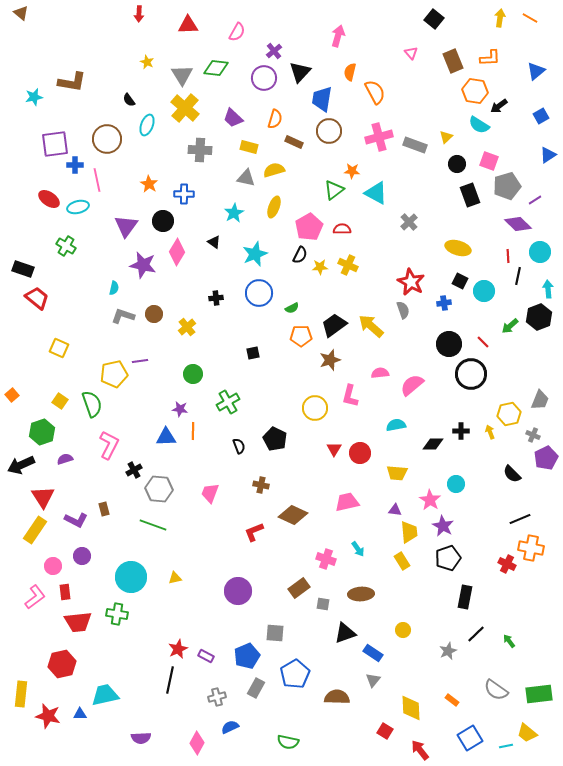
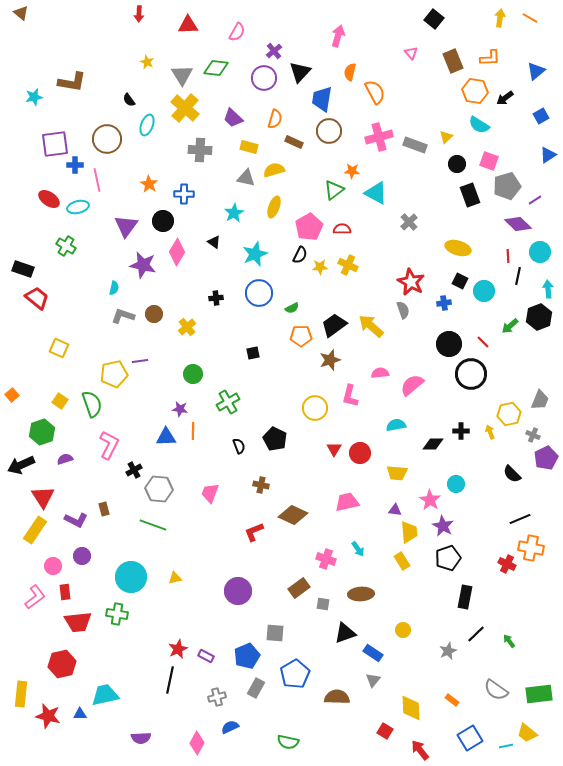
black arrow at (499, 106): moved 6 px right, 8 px up
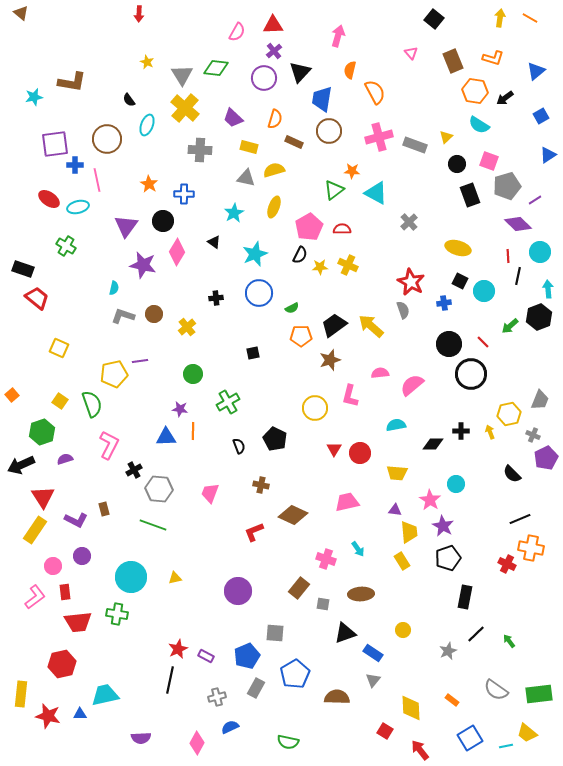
red triangle at (188, 25): moved 85 px right
orange L-shape at (490, 58): moved 3 px right; rotated 20 degrees clockwise
orange semicircle at (350, 72): moved 2 px up
brown rectangle at (299, 588): rotated 15 degrees counterclockwise
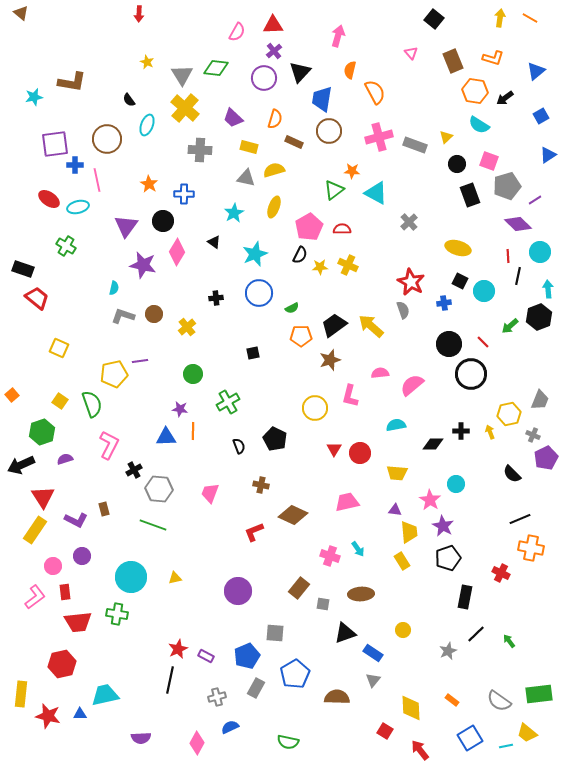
pink cross at (326, 559): moved 4 px right, 3 px up
red cross at (507, 564): moved 6 px left, 9 px down
gray semicircle at (496, 690): moved 3 px right, 11 px down
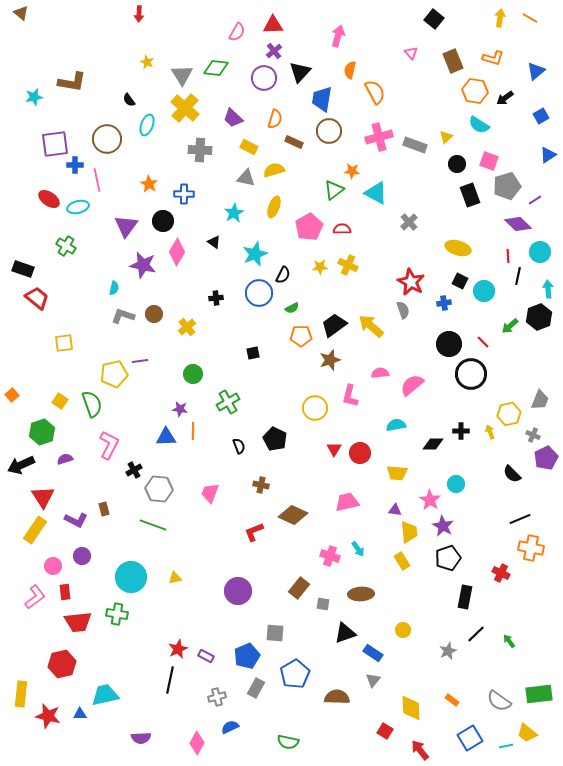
yellow rectangle at (249, 147): rotated 12 degrees clockwise
black semicircle at (300, 255): moved 17 px left, 20 px down
yellow square at (59, 348): moved 5 px right, 5 px up; rotated 30 degrees counterclockwise
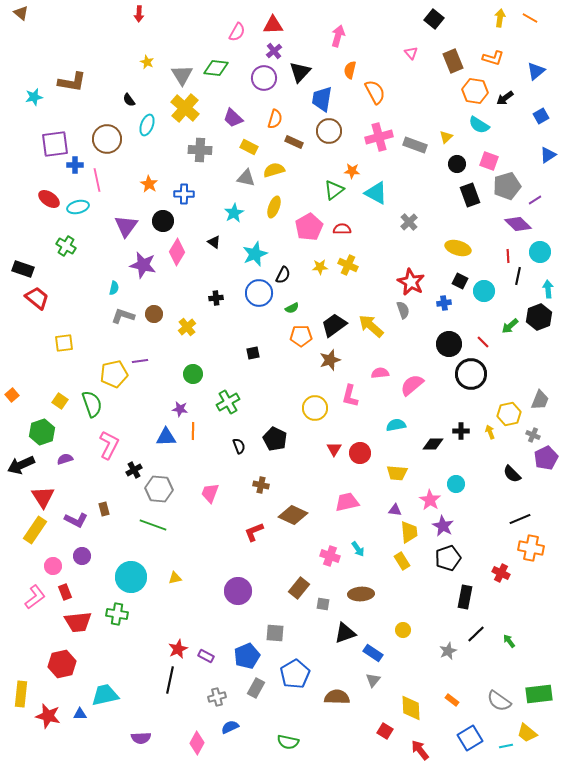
red rectangle at (65, 592): rotated 14 degrees counterclockwise
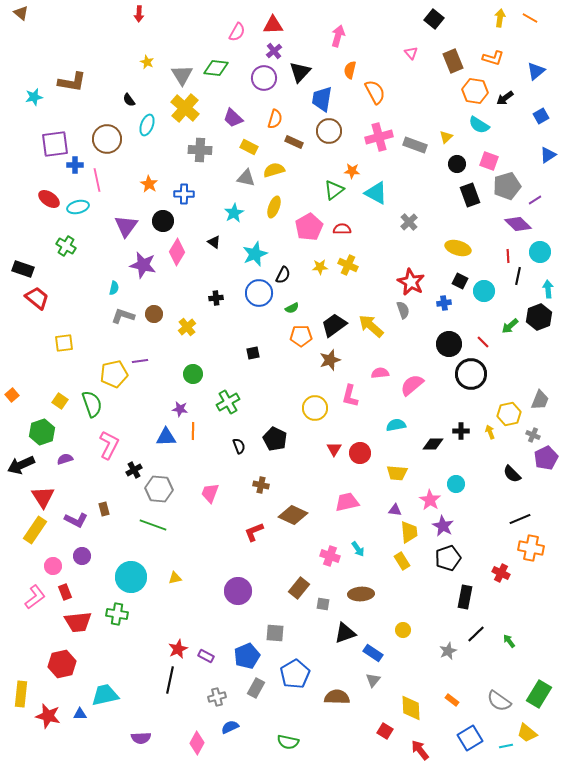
green rectangle at (539, 694): rotated 52 degrees counterclockwise
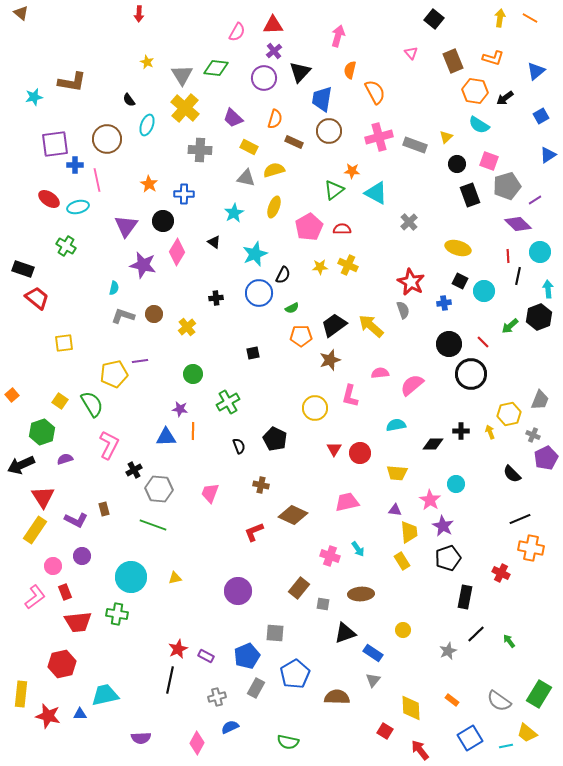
green semicircle at (92, 404): rotated 12 degrees counterclockwise
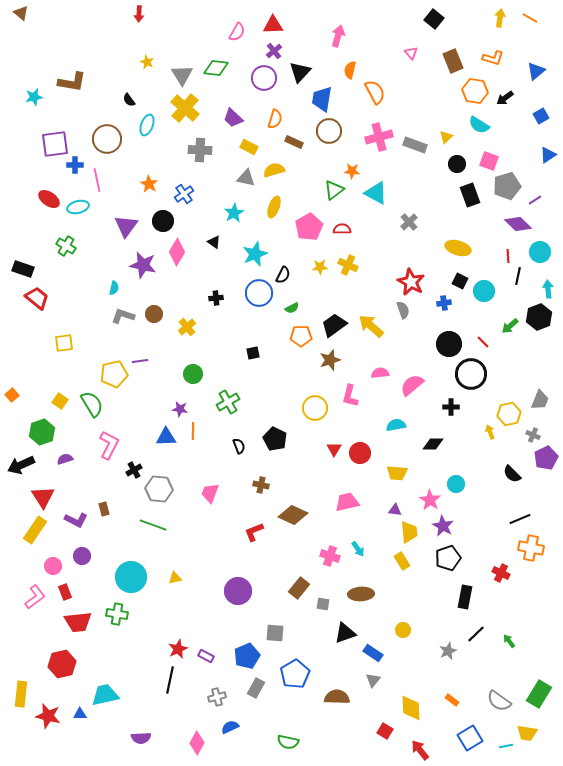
blue cross at (184, 194): rotated 36 degrees counterclockwise
black cross at (461, 431): moved 10 px left, 24 px up
yellow trapezoid at (527, 733): rotated 30 degrees counterclockwise
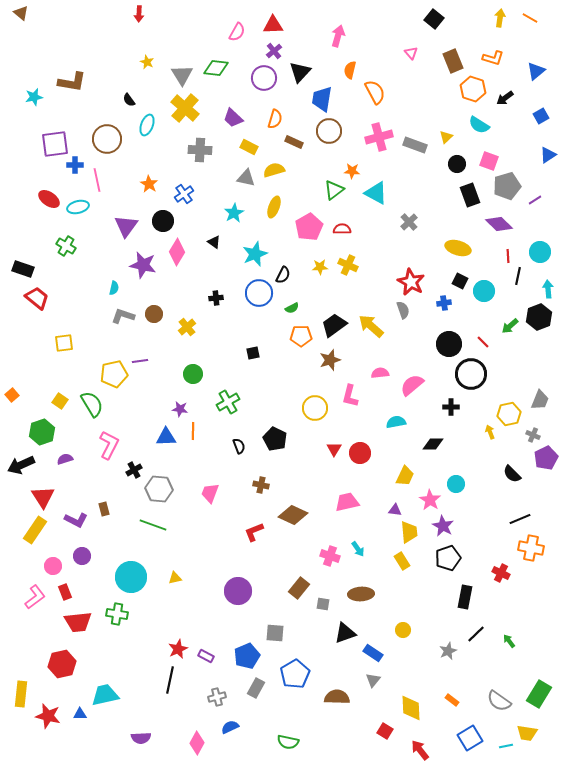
orange hexagon at (475, 91): moved 2 px left, 2 px up; rotated 10 degrees clockwise
purple diamond at (518, 224): moved 19 px left
cyan semicircle at (396, 425): moved 3 px up
yellow trapezoid at (397, 473): moved 8 px right, 3 px down; rotated 70 degrees counterclockwise
